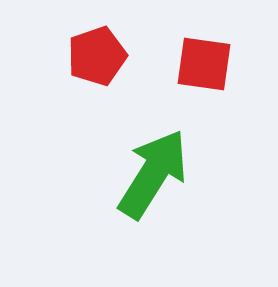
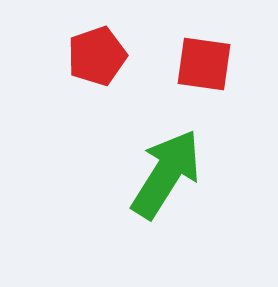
green arrow: moved 13 px right
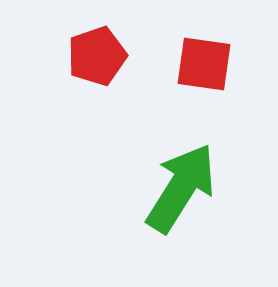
green arrow: moved 15 px right, 14 px down
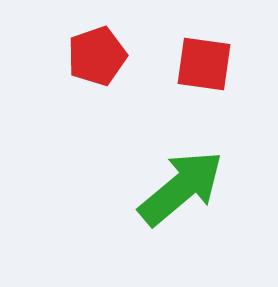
green arrow: rotated 18 degrees clockwise
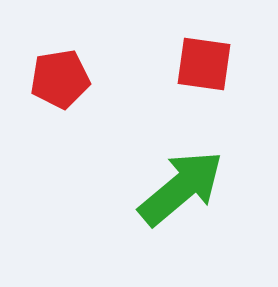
red pentagon: moved 37 px left, 23 px down; rotated 10 degrees clockwise
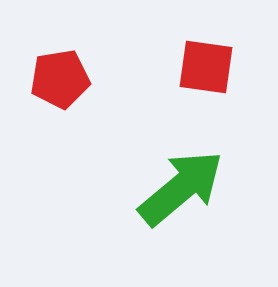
red square: moved 2 px right, 3 px down
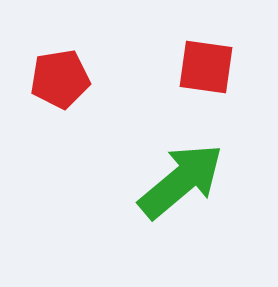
green arrow: moved 7 px up
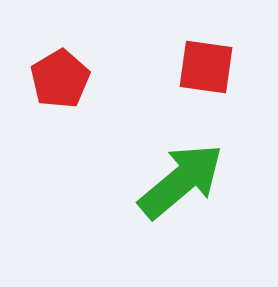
red pentagon: rotated 22 degrees counterclockwise
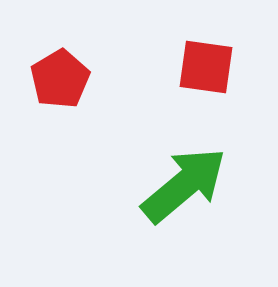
green arrow: moved 3 px right, 4 px down
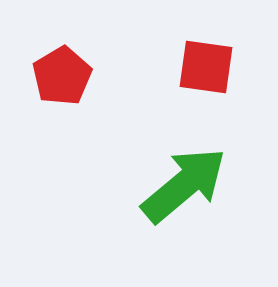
red pentagon: moved 2 px right, 3 px up
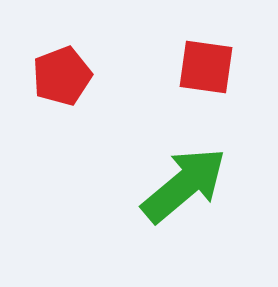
red pentagon: rotated 10 degrees clockwise
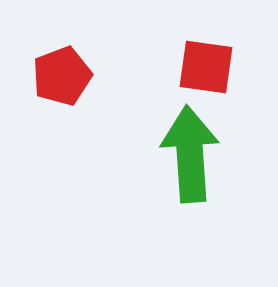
green arrow: moved 6 px right, 31 px up; rotated 54 degrees counterclockwise
